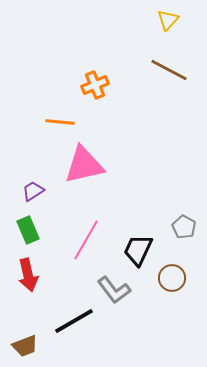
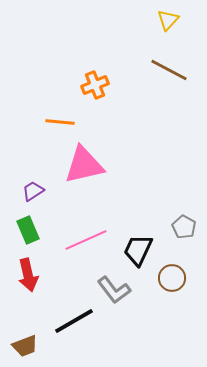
pink line: rotated 36 degrees clockwise
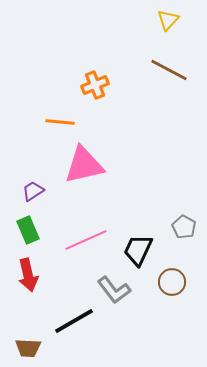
brown circle: moved 4 px down
brown trapezoid: moved 3 px right, 2 px down; rotated 24 degrees clockwise
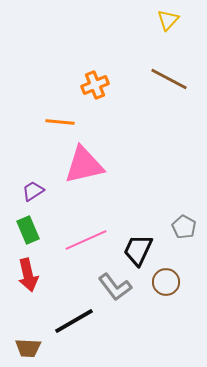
brown line: moved 9 px down
brown circle: moved 6 px left
gray L-shape: moved 1 px right, 3 px up
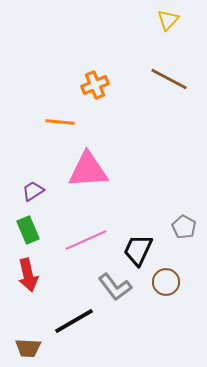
pink triangle: moved 4 px right, 5 px down; rotated 9 degrees clockwise
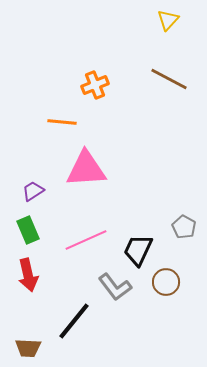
orange line: moved 2 px right
pink triangle: moved 2 px left, 1 px up
black line: rotated 21 degrees counterclockwise
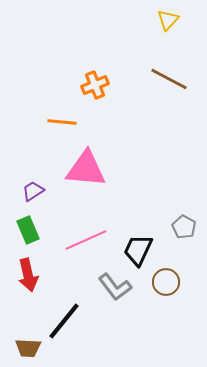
pink triangle: rotated 9 degrees clockwise
black line: moved 10 px left
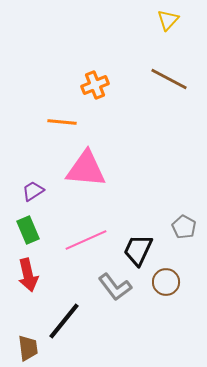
brown trapezoid: rotated 100 degrees counterclockwise
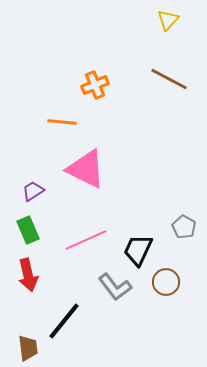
pink triangle: rotated 21 degrees clockwise
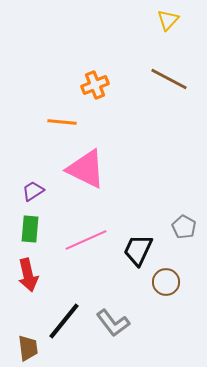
green rectangle: moved 2 px right, 1 px up; rotated 28 degrees clockwise
gray L-shape: moved 2 px left, 36 px down
